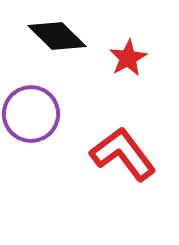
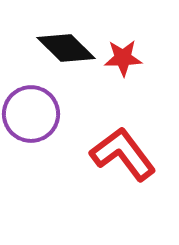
black diamond: moved 9 px right, 12 px down
red star: moved 5 px left; rotated 27 degrees clockwise
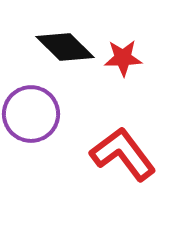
black diamond: moved 1 px left, 1 px up
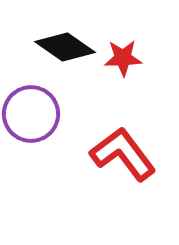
black diamond: rotated 10 degrees counterclockwise
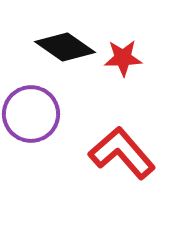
red L-shape: moved 1 px left, 1 px up; rotated 4 degrees counterclockwise
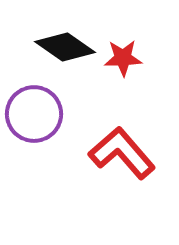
purple circle: moved 3 px right
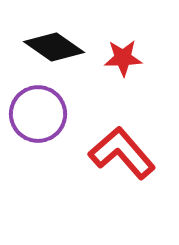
black diamond: moved 11 px left
purple circle: moved 4 px right
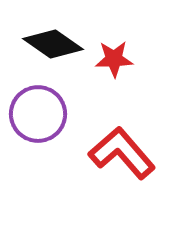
black diamond: moved 1 px left, 3 px up
red star: moved 9 px left, 1 px down
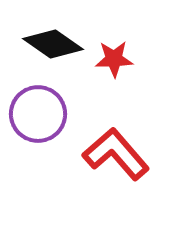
red L-shape: moved 6 px left, 1 px down
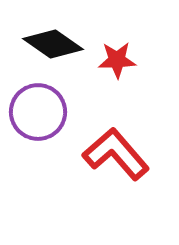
red star: moved 3 px right, 1 px down
purple circle: moved 2 px up
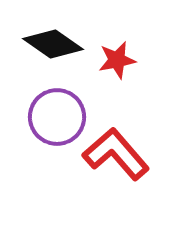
red star: rotated 9 degrees counterclockwise
purple circle: moved 19 px right, 5 px down
